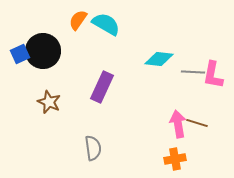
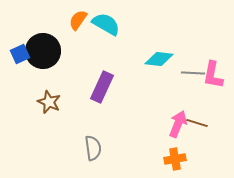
gray line: moved 1 px down
pink arrow: rotated 32 degrees clockwise
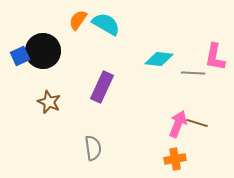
blue square: moved 2 px down
pink L-shape: moved 2 px right, 18 px up
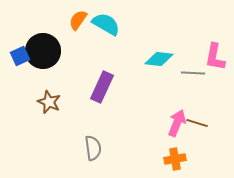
pink arrow: moved 1 px left, 1 px up
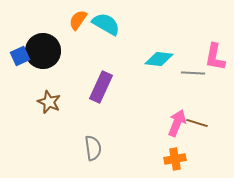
purple rectangle: moved 1 px left
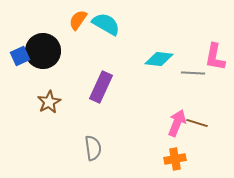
brown star: rotated 20 degrees clockwise
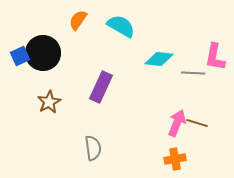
cyan semicircle: moved 15 px right, 2 px down
black circle: moved 2 px down
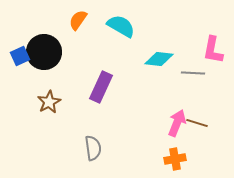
black circle: moved 1 px right, 1 px up
pink L-shape: moved 2 px left, 7 px up
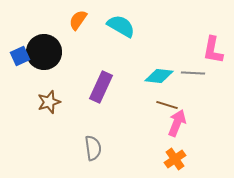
cyan diamond: moved 17 px down
brown star: rotated 10 degrees clockwise
brown line: moved 30 px left, 18 px up
orange cross: rotated 25 degrees counterclockwise
